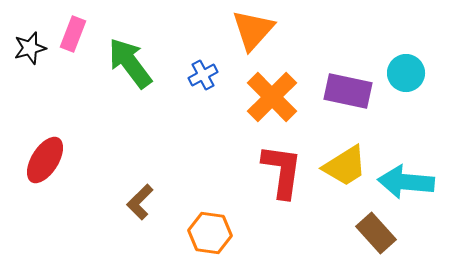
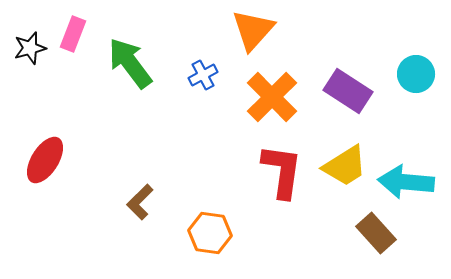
cyan circle: moved 10 px right, 1 px down
purple rectangle: rotated 21 degrees clockwise
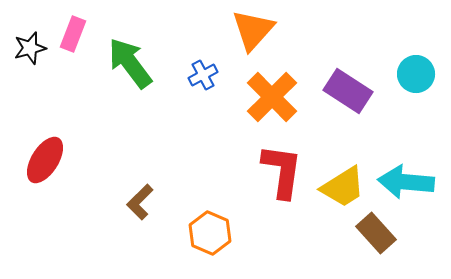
yellow trapezoid: moved 2 px left, 21 px down
orange hexagon: rotated 15 degrees clockwise
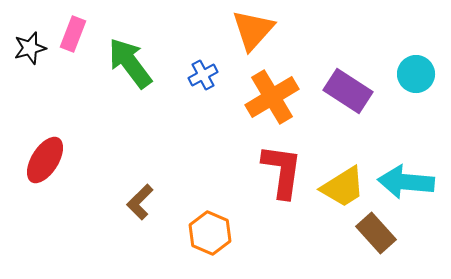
orange cross: rotated 14 degrees clockwise
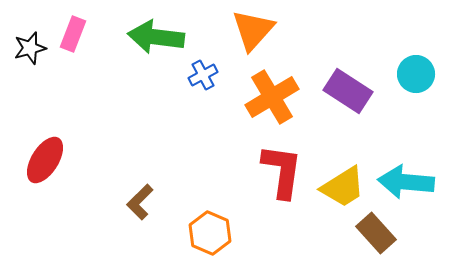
green arrow: moved 26 px right, 26 px up; rotated 46 degrees counterclockwise
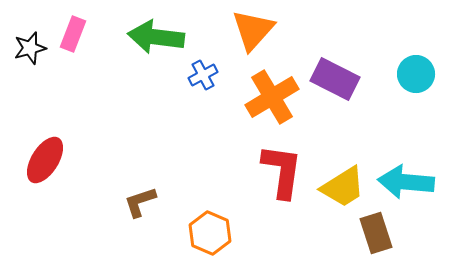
purple rectangle: moved 13 px left, 12 px up; rotated 6 degrees counterclockwise
brown L-shape: rotated 27 degrees clockwise
brown rectangle: rotated 24 degrees clockwise
